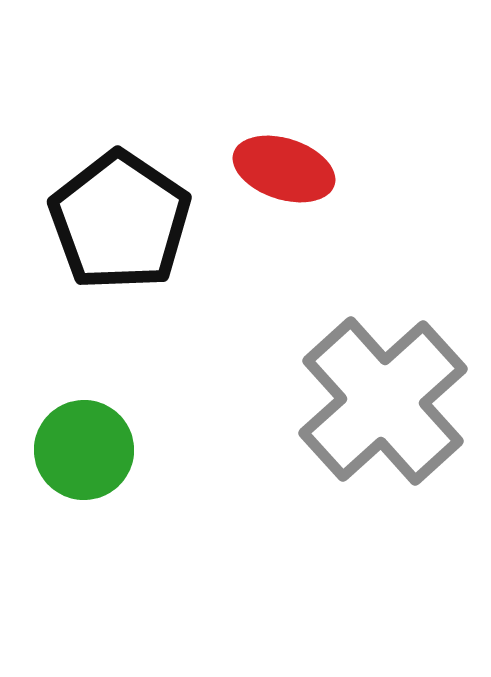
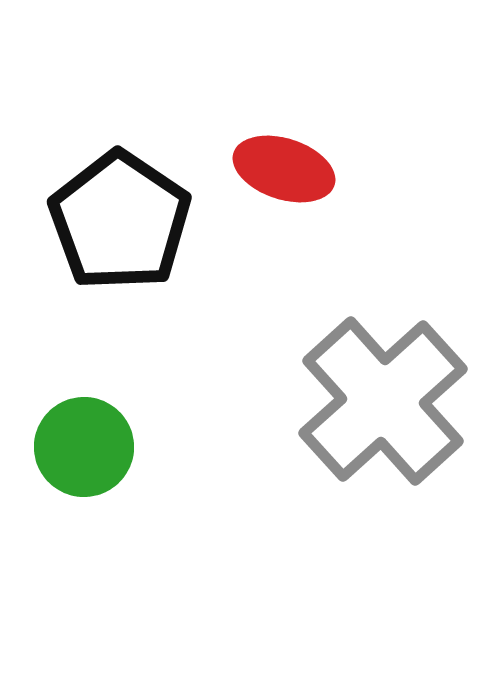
green circle: moved 3 px up
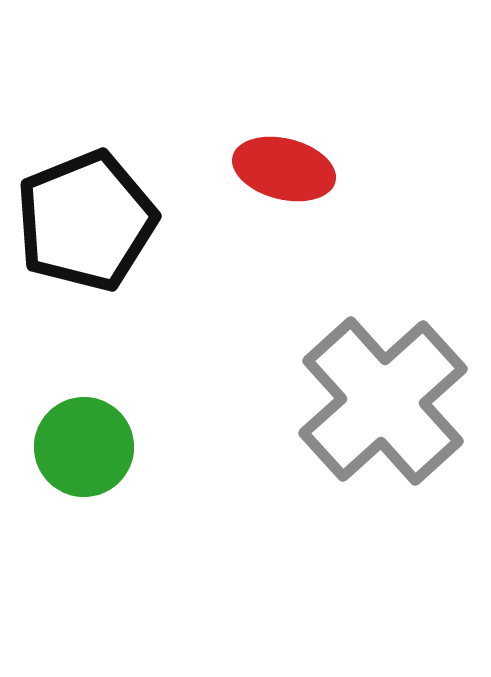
red ellipse: rotated 4 degrees counterclockwise
black pentagon: moved 34 px left; rotated 16 degrees clockwise
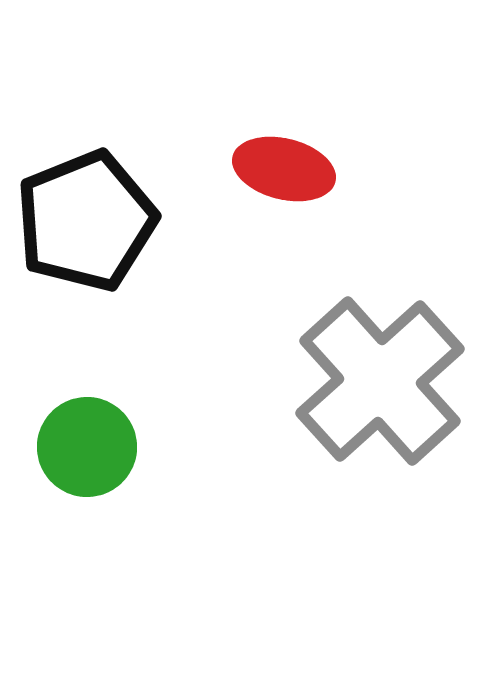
gray cross: moved 3 px left, 20 px up
green circle: moved 3 px right
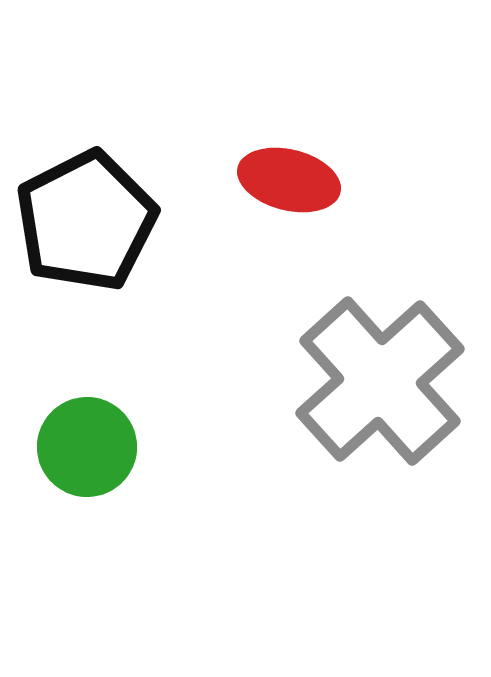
red ellipse: moved 5 px right, 11 px down
black pentagon: rotated 5 degrees counterclockwise
